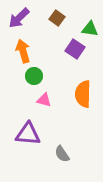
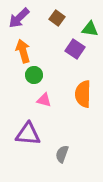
green circle: moved 1 px up
gray semicircle: rotated 54 degrees clockwise
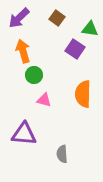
purple triangle: moved 4 px left
gray semicircle: rotated 24 degrees counterclockwise
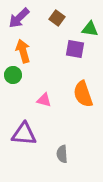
purple square: rotated 24 degrees counterclockwise
green circle: moved 21 px left
orange semicircle: rotated 20 degrees counterclockwise
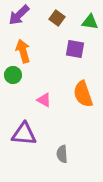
purple arrow: moved 3 px up
green triangle: moved 7 px up
pink triangle: rotated 14 degrees clockwise
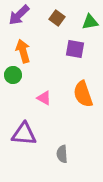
green triangle: rotated 18 degrees counterclockwise
pink triangle: moved 2 px up
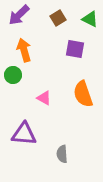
brown square: moved 1 px right; rotated 21 degrees clockwise
green triangle: moved 3 px up; rotated 36 degrees clockwise
orange arrow: moved 1 px right, 1 px up
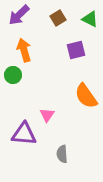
purple square: moved 1 px right, 1 px down; rotated 24 degrees counterclockwise
orange semicircle: moved 3 px right, 2 px down; rotated 16 degrees counterclockwise
pink triangle: moved 3 px right, 17 px down; rotated 35 degrees clockwise
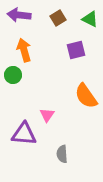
purple arrow: rotated 50 degrees clockwise
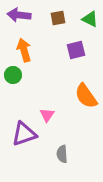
brown square: rotated 21 degrees clockwise
purple triangle: rotated 24 degrees counterclockwise
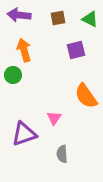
pink triangle: moved 7 px right, 3 px down
